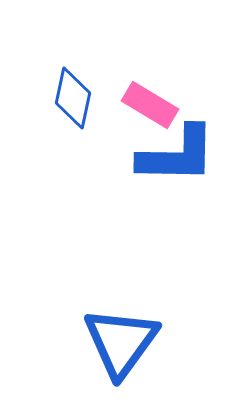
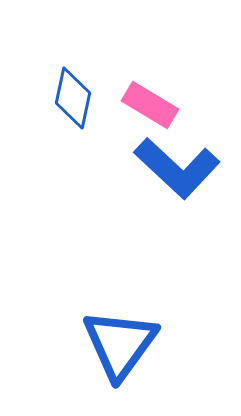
blue L-shape: moved 13 px down; rotated 42 degrees clockwise
blue triangle: moved 1 px left, 2 px down
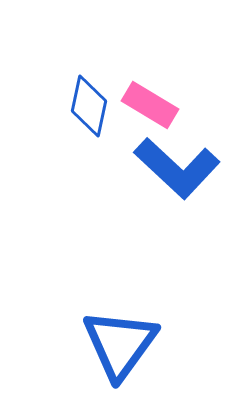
blue diamond: moved 16 px right, 8 px down
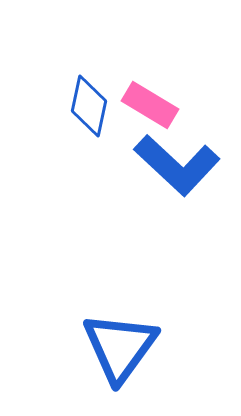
blue L-shape: moved 3 px up
blue triangle: moved 3 px down
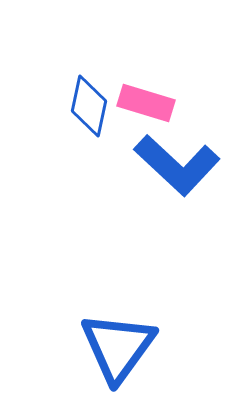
pink rectangle: moved 4 px left, 2 px up; rotated 14 degrees counterclockwise
blue triangle: moved 2 px left
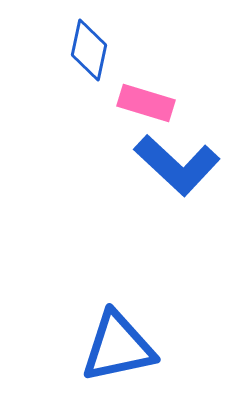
blue diamond: moved 56 px up
blue triangle: rotated 42 degrees clockwise
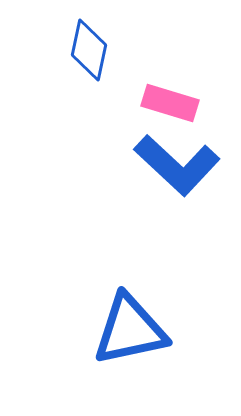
pink rectangle: moved 24 px right
blue triangle: moved 12 px right, 17 px up
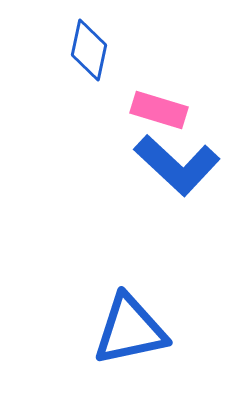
pink rectangle: moved 11 px left, 7 px down
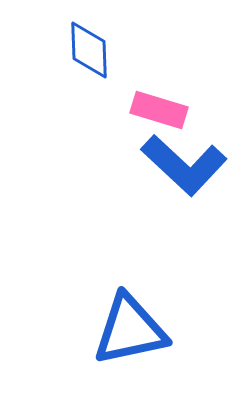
blue diamond: rotated 14 degrees counterclockwise
blue L-shape: moved 7 px right
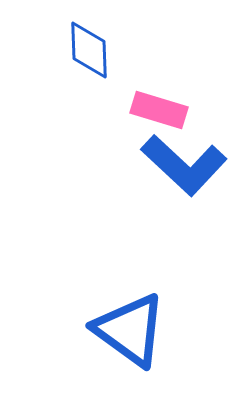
blue triangle: rotated 48 degrees clockwise
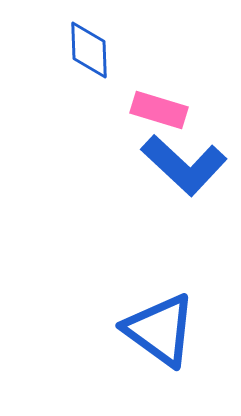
blue triangle: moved 30 px right
